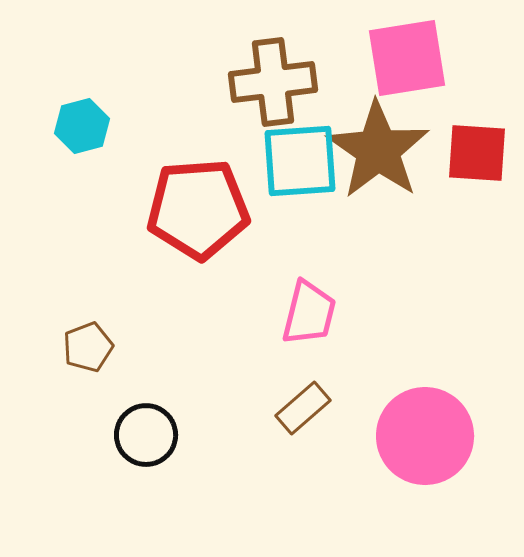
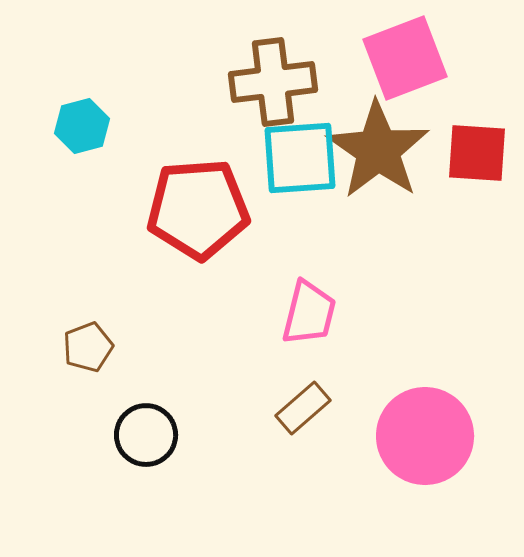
pink square: moved 2 px left; rotated 12 degrees counterclockwise
cyan square: moved 3 px up
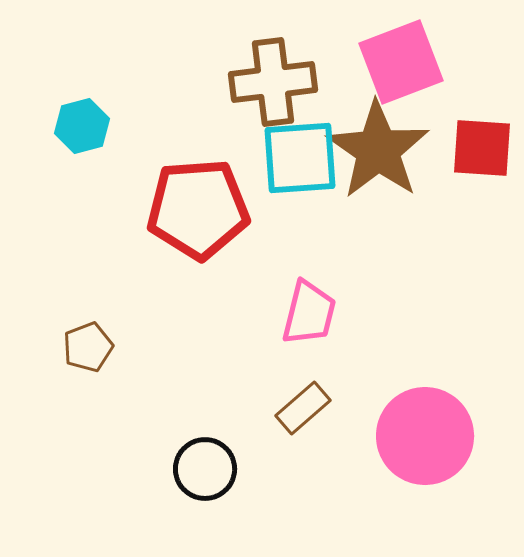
pink square: moved 4 px left, 4 px down
red square: moved 5 px right, 5 px up
black circle: moved 59 px right, 34 px down
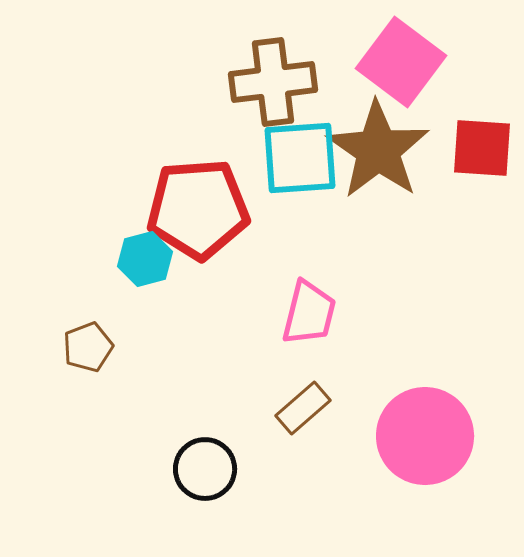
pink square: rotated 32 degrees counterclockwise
cyan hexagon: moved 63 px right, 133 px down
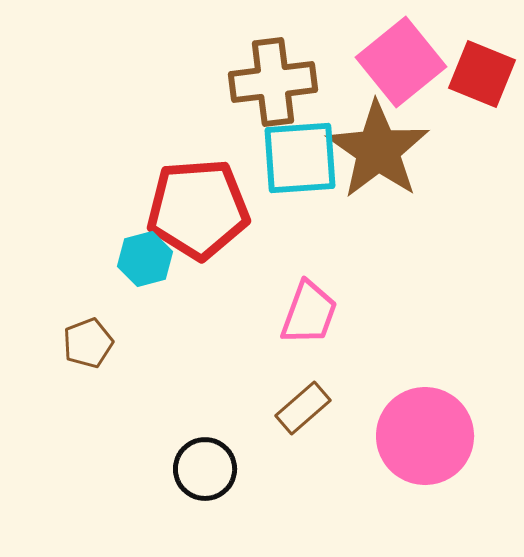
pink square: rotated 14 degrees clockwise
red square: moved 74 px up; rotated 18 degrees clockwise
pink trapezoid: rotated 6 degrees clockwise
brown pentagon: moved 4 px up
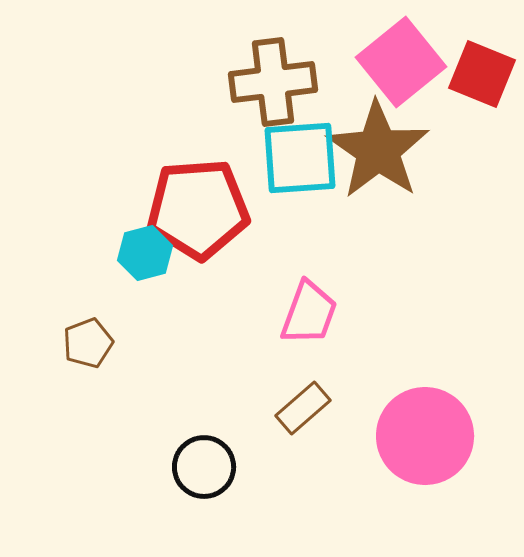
cyan hexagon: moved 6 px up
black circle: moved 1 px left, 2 px up
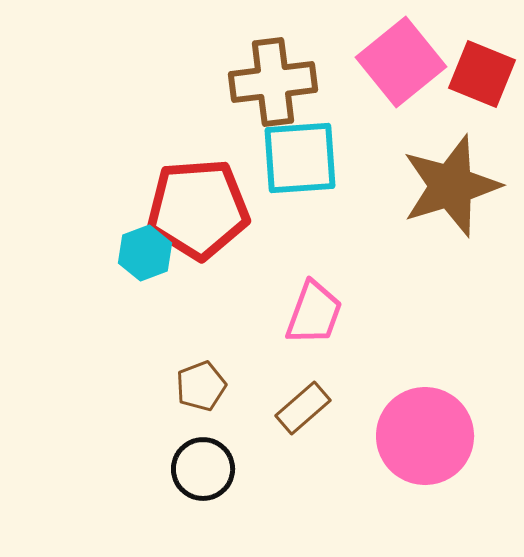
brown star: moved 73 px right, 36 px down; rotated 20 degrees clockwise
cyan hexagon: rotated 6 degrees counterclockwise
pink trapezoid: moved 5 px right
brown pentagon: moved 113 px right, 43 px down
black circle: moved 1 px left, 2 px down
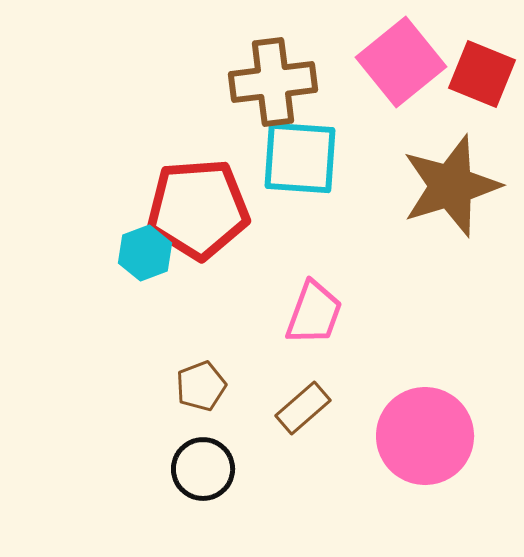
cyan square: rotated 8 degrees clockwise
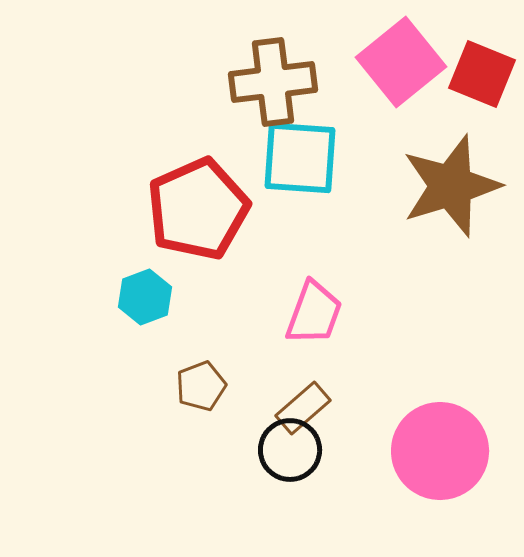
red pentagon: rotated 20 degrees counterclockwise
cyan hexagon: moved 44 px down
pink circle: moved 15 px right, 15 px down
black circle: moved 87 px right, 19 px up
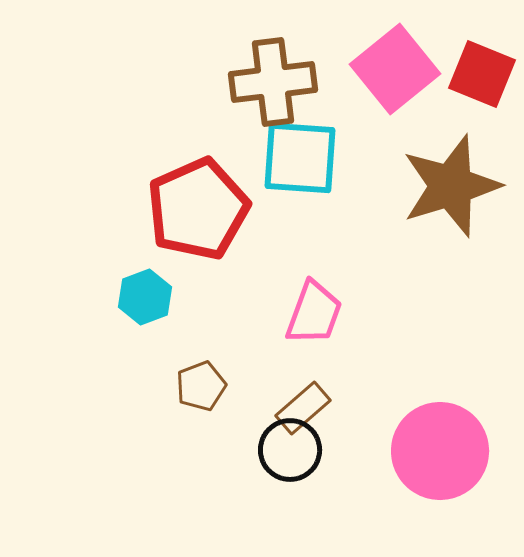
pink square: moved 6 px left, 7 px down
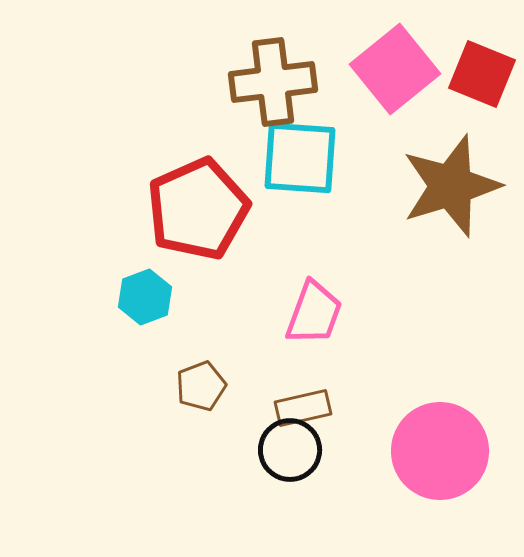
brown rectangle: rotated 28 degrees clockwise
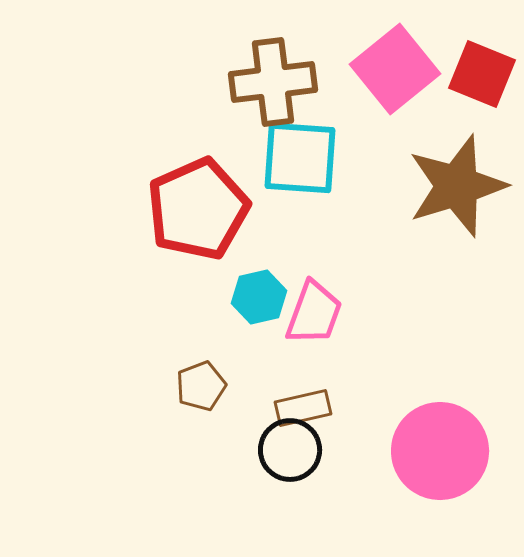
brown star: moved 6 px right
cyan hexagon: moved 114 px right; rotated 8 degrees clockwise
